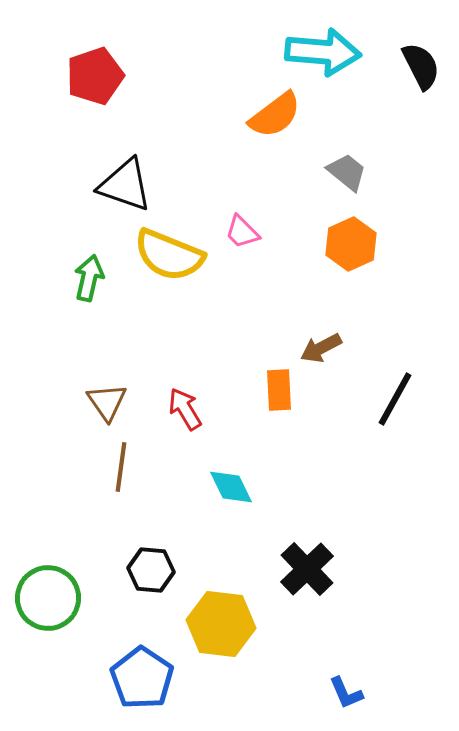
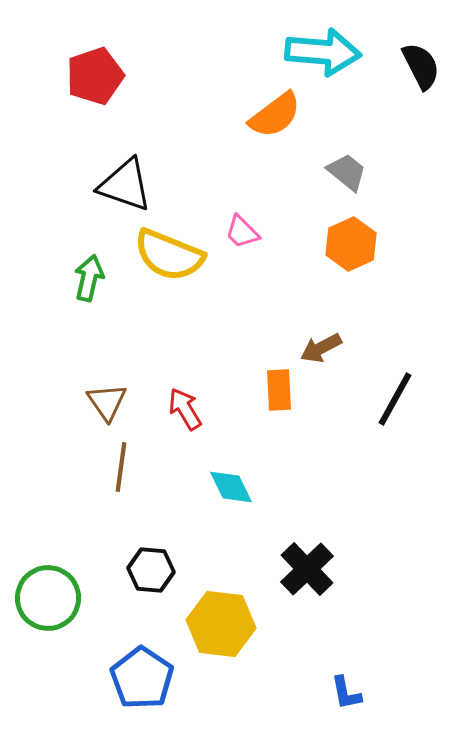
blue L-shape: rotated 12 degrees clockwise
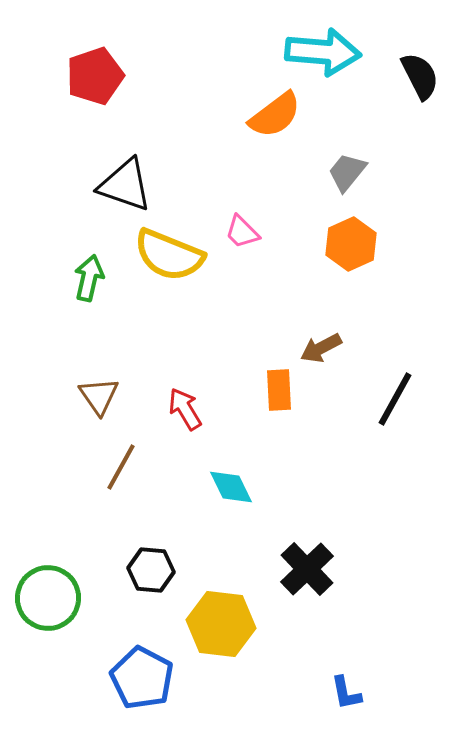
black semicircle: moved 1 px left, 10 px down
gray trapezoid: rotated 90 degrees counterclockwise
brown triangle: moved 8 px left, 6 px up
brown line: rotated 21 degrees clockwise
blue pentagon: rotated 6 degrees counterclockwise
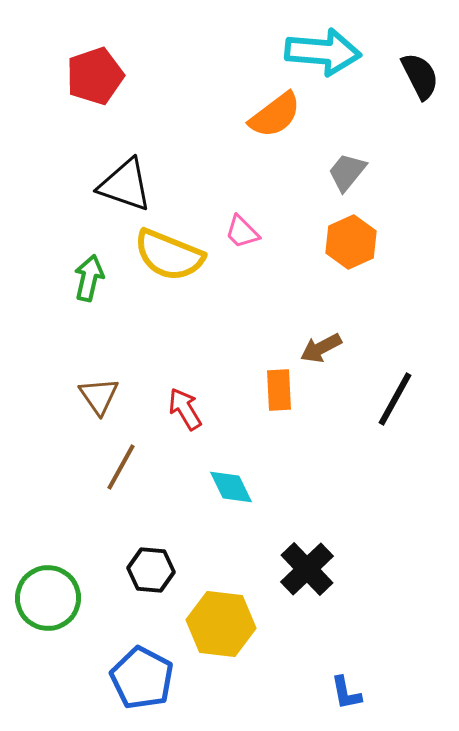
orange hexagon: moved 2 px up
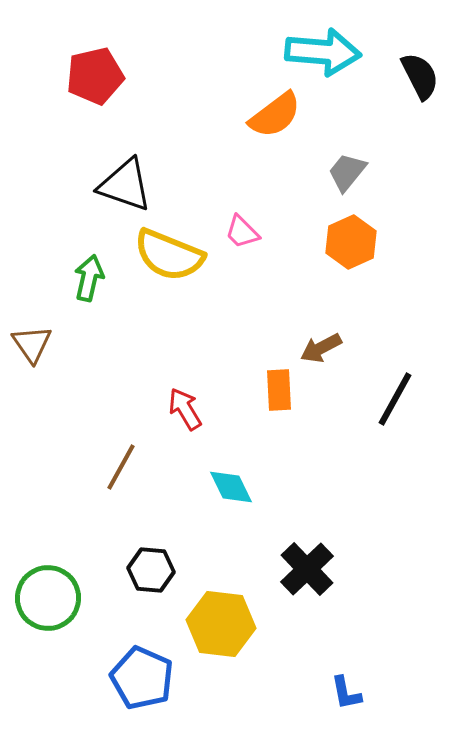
red pentagon: rotated 6 degrees clockwise
brown triangle: moved 67 px left, 52 px up
blue pentagon: rotated 4 degrees counterclockwise
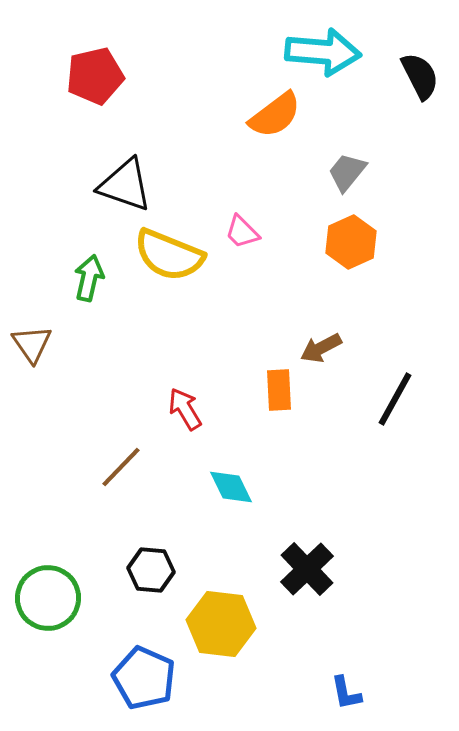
brown line: rotated 15 degrees clockwise
blue pentagon: moved 2 px right
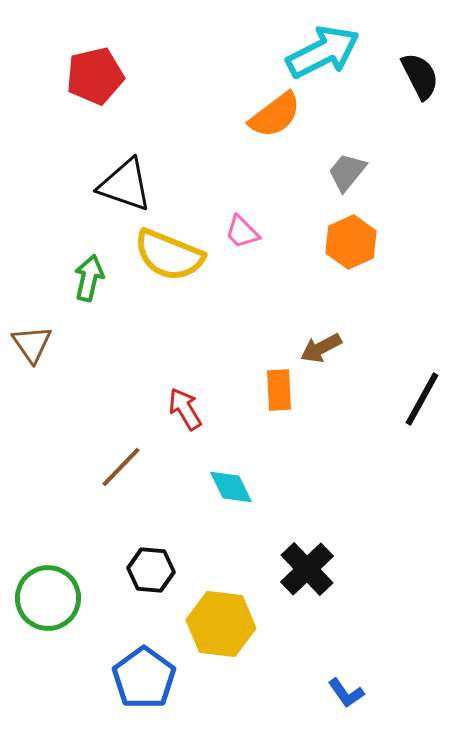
cyan arrow: rotated 32 degrees counterclockwise
black line: moved 27 px right
blue pentagon: rotated 12 degrees clockwise
blue L-shape: rotated 24 degrees counterclockwise
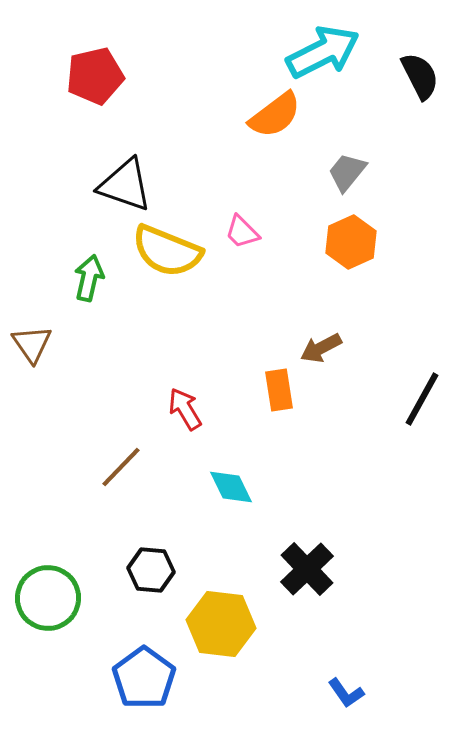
yellow semicircle: moved 2 px left, 4 px up
orange rectangle: rotated 6 degrees counterclockwise
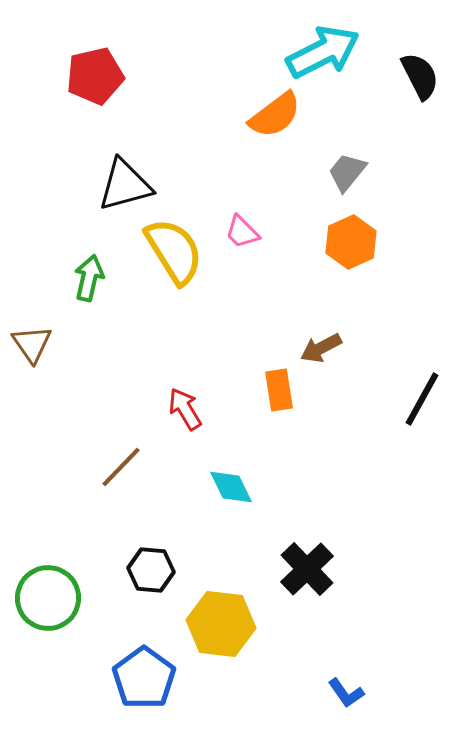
black triangle: rotated 34 degrees counterclockwise
yellow semicircle: moved 7 px right; rotated 144 degrees counterclockwise
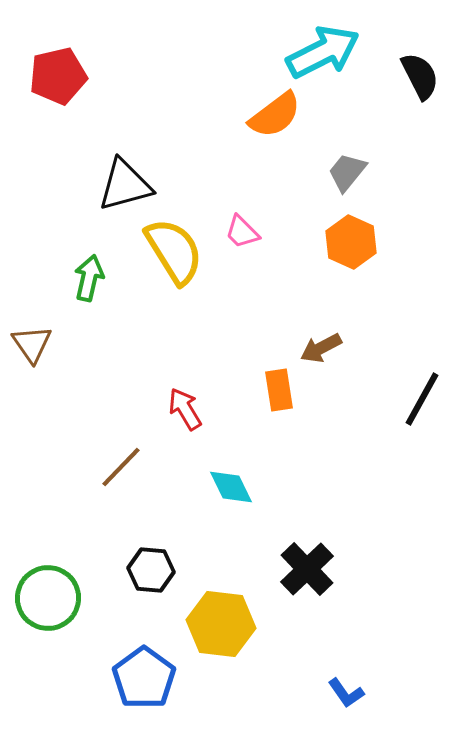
red pentagon: moved 37 px left
orange hexagon: rotated 12 degrees counterclockwise
